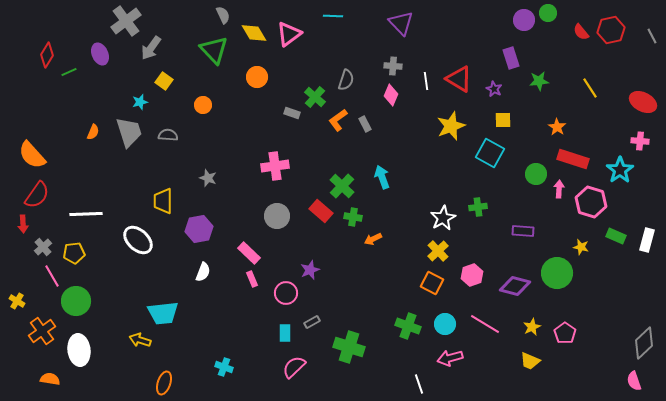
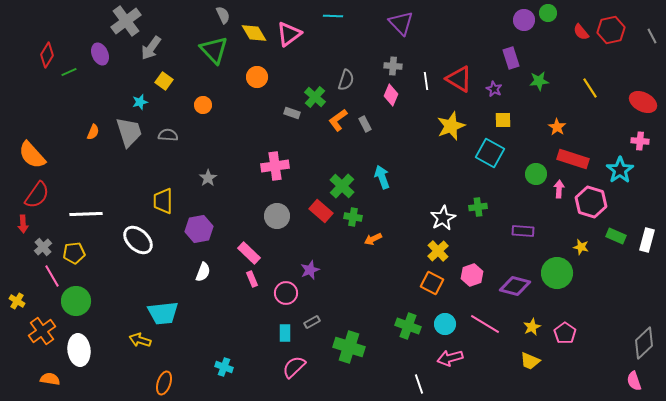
gray star at (208, 178): rotated 18 degrees clockwise
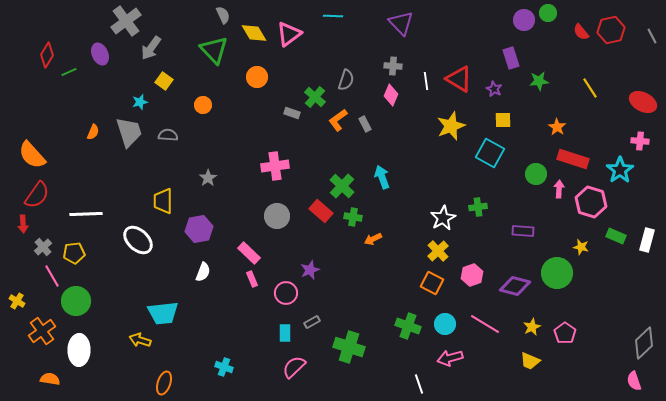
white ellipse at (79, 350): rotated 8 degrees clockwise
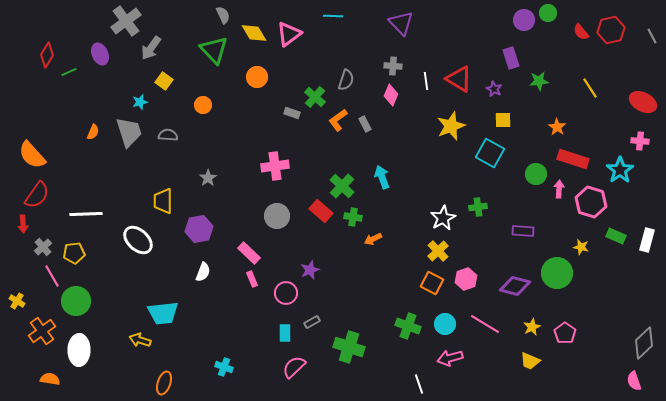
pink hexagon at (472, 275): moved 6 px left, 4 px down
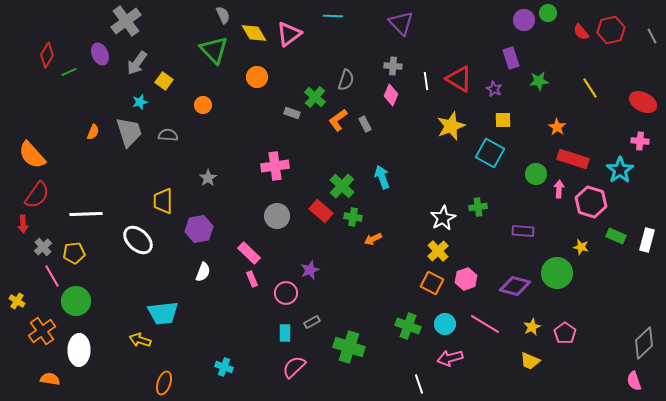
gray arrow at (151, 48): moved 14 px left, 15 px down
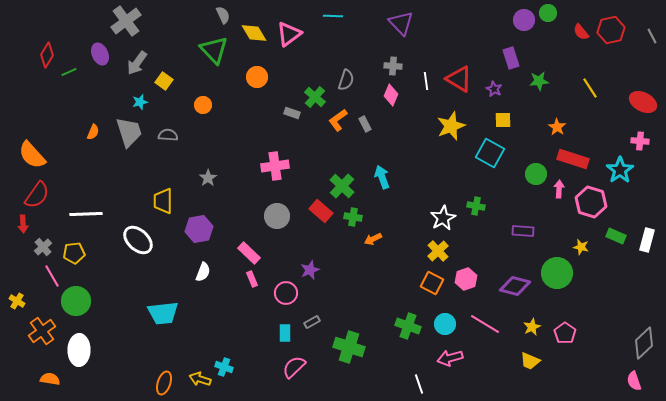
green cross at (478, 207): moved 2 px left, 1 px up; rotated 18 degrees clockwise
yellow arrow at (140, 340): moved 60 px right, 39 px down
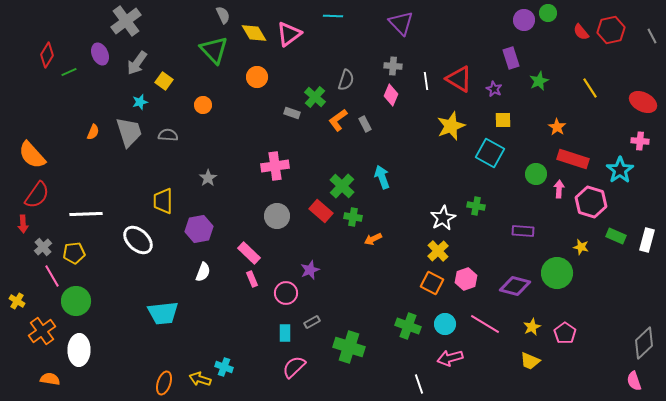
green star at (539, 81): rotated 18 degrees counterclockwise
